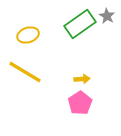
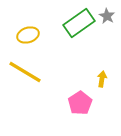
green rectangle: moved 1 px left, 1 px up
yellow arrow: moved 20 px right; rotated 77 degrees counterclockwise
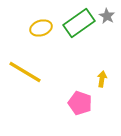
yellow ellipse: moved 13 px right, 7 px up
pink pentagon: rotated 20 degrees counterclockwise
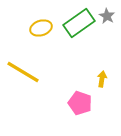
yellow line: moved 2 px left
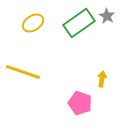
yellow ellipse: moved 8 px left, 5 px up; rotated 15 degrees counterclockwise
yellow line: rotated 12 degrees counterclockwise
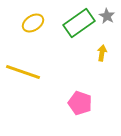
yellow arrow: moved 26 px up
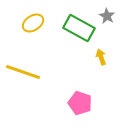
green rectangle: moved 5 px down; rotated 64 degrees clockwise
yellow arrow: moved 1 px left, 4 px down; rotated 28 degrees counterclockwise
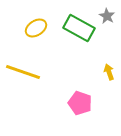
yellow ellipse: moved 3 px right, 5 px down
yellow arrow: moved 8 px right, 15 px down
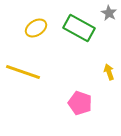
gray star: moved 2 px right, 3 px up
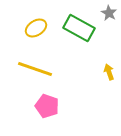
yellow line: moved 12 px right, 3 px up
pink pentagon: moved 33 px left, 3 px down
